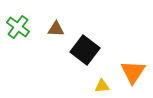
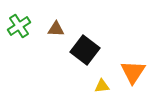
green cross: moved 1 px right, 1 px up; rotated 20 degrees clockwise
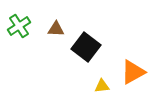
black square: moved 1 px right, 3 px up
orange triangle: rotated 28 degrees clockwise
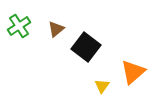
brown triangle: rotated 42 degrees counterclockwise
orange triangle: rotated 12 degrees counterclockwise
yellow triangle: rotated 49 degrees counterclockwise
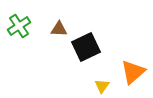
brown triangle: moved 3 px right; rotated 42 degrees clockwise
black square: rotated 28 degrees clockwise
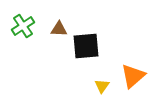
green cross: moved 4 px right
black square: moved 1 px up; rotated 20 degrees clockwise
orange triangle: moved 4 px down
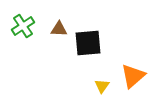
black square: moved 2 px right, 3 px up
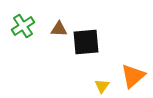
black square: moved 2 px left, 1 px up
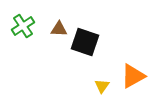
black square: moved 1 px left; rotated 24 degrees clockwise
orange triangle: rotated 12 degrees clockwise
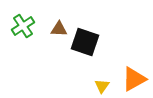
orange triangle: moved 1 px right, 3 px down
